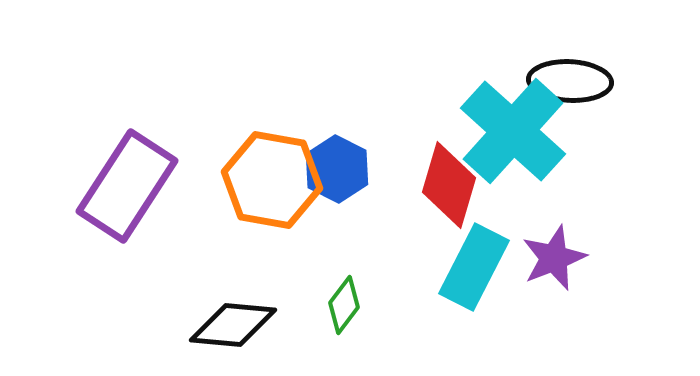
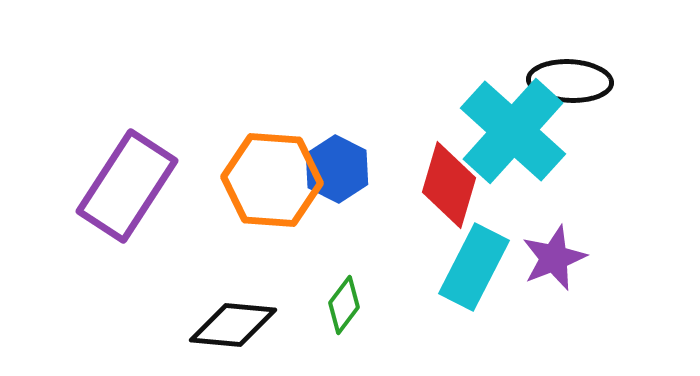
orange hexagon: rotated 6 degrees counterclockwise
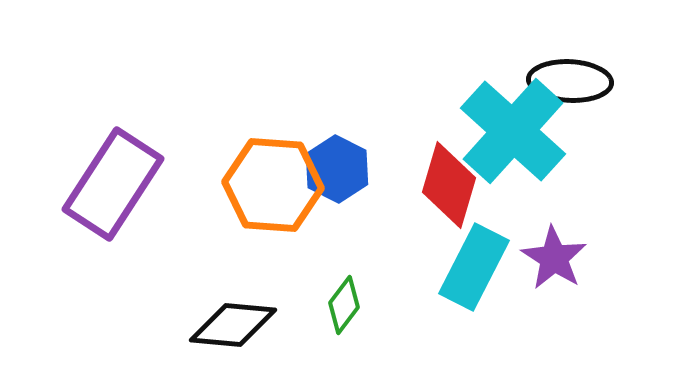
orange hexagon: moved 1 px right, 5 px down
purple rectangle: moved 14 px left, 2 px up
purple star: rotated 18 degrees counterclockwise
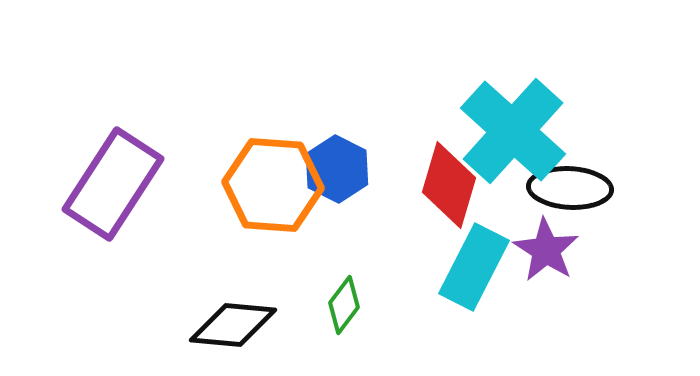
black ellipse: moved 107 px down
purple star: moved 8 px left, 8 px up
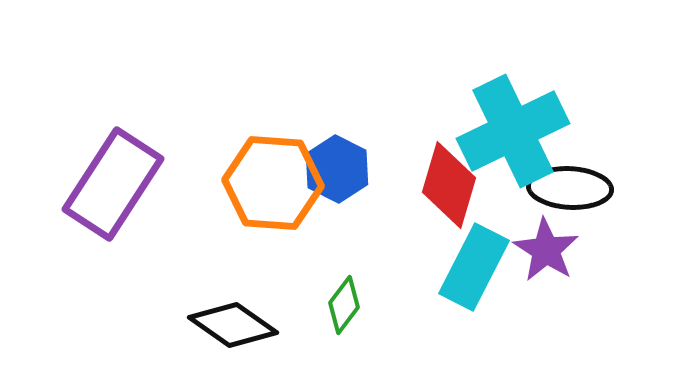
cyan cross: rotated 22 degrees clockwise
orange hexagon: moved 2 px up
black diamond: rotated 30 degrees clockwise
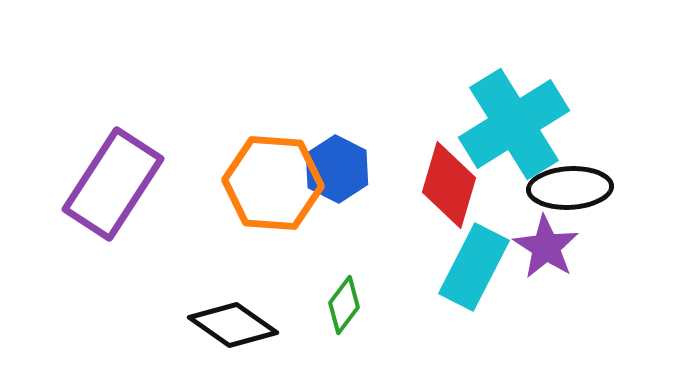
cyan cross: moved 1 px right, 7 px up; rotated 6 degrees counterclockwise
black ellipse: rotated 6 degrees counterclockwise
purple star: moved 3 px up
